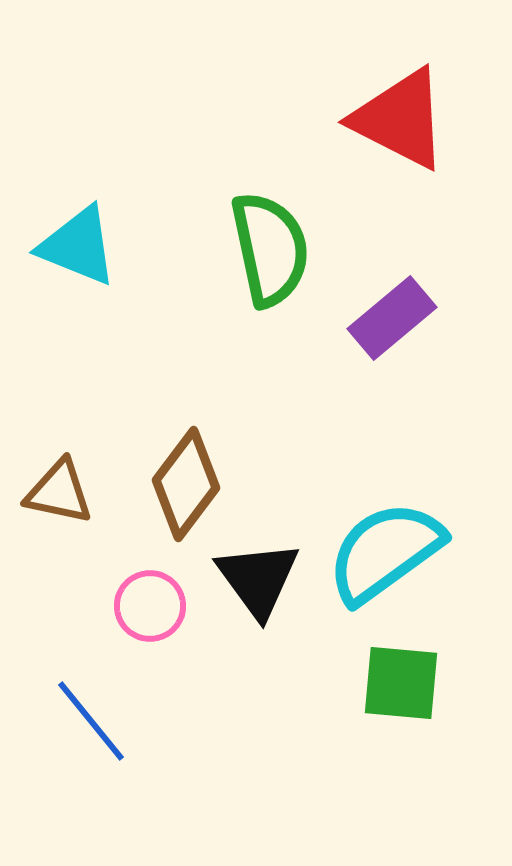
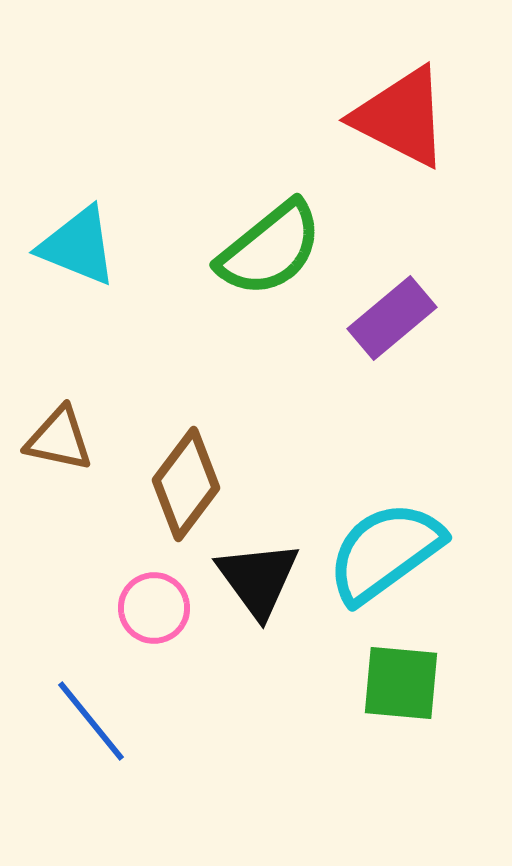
red triangle: moved 1 px right, 2 px up
green semicircle: rotated 63 degrees clockwise
brown triangle: moved 53 px up
pink circle: moved 4 px right, 2 px down
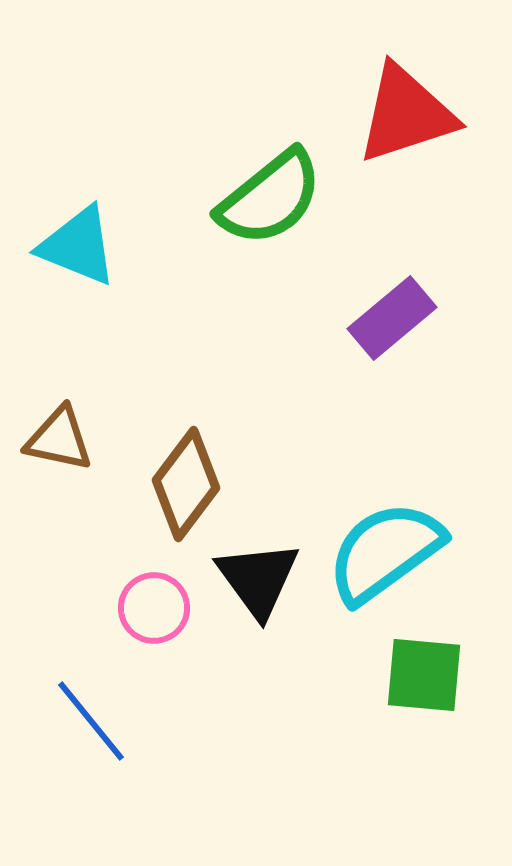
red triangle: moved 5 px right, 3 px up; rotated 45 degrees counterclockwise
green semicircle: moved 51 px up
green square: moved 23 px right, 8 px up
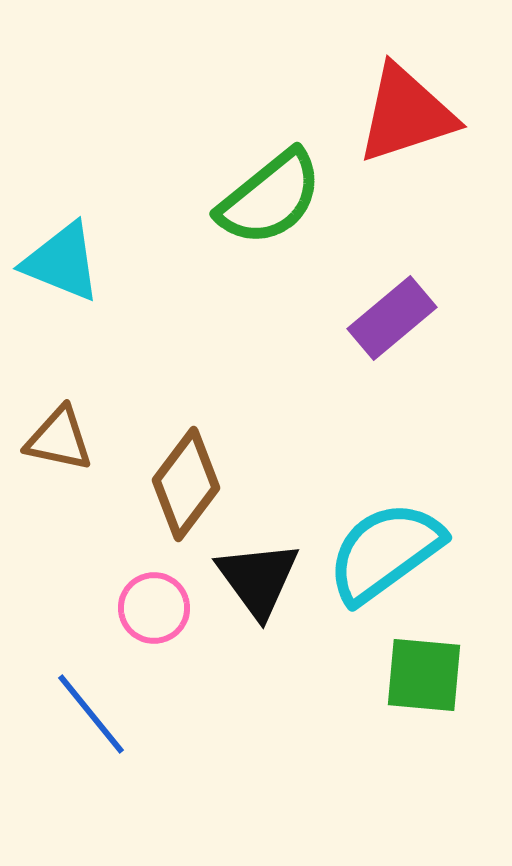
cyan triangle: moved 16 px left, 16 px down
blue line: moved 7 px up
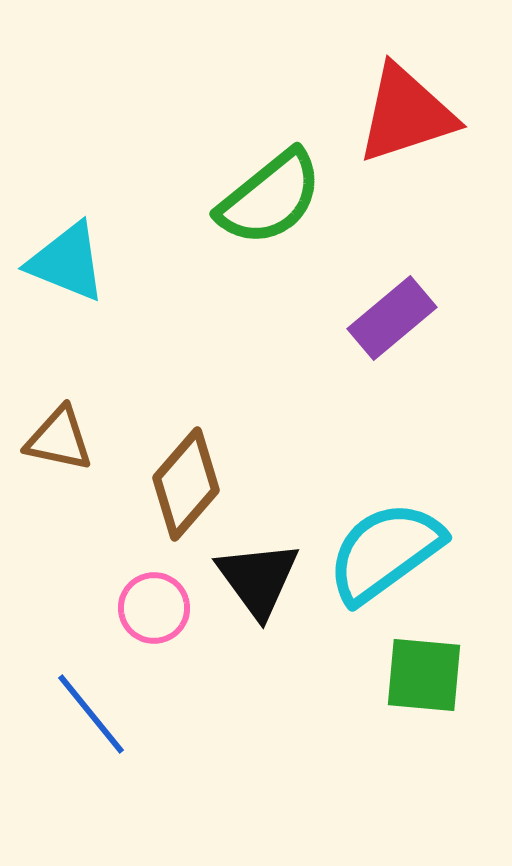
cyan triangle: moved 5 px right
brown diamond: rotated 4 degrees clockwise
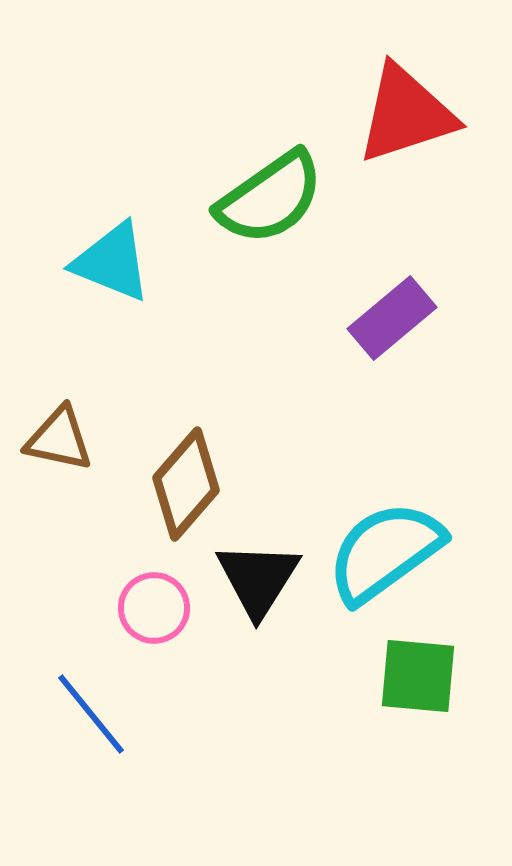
green semicircle: rotated 4 degrees clockwise
cyan triangle: moved 45 px right
black triangle: rotated 8 degrees clockwise
green square: moved 6 px left, 1 px down
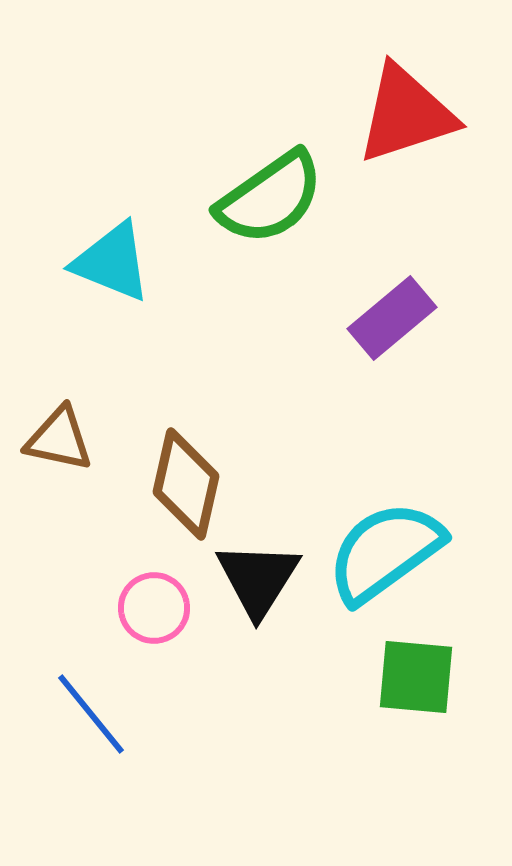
brown diamond: rotated 28 degrees counterclockwise
green square: moved 2 px left, 1 px down
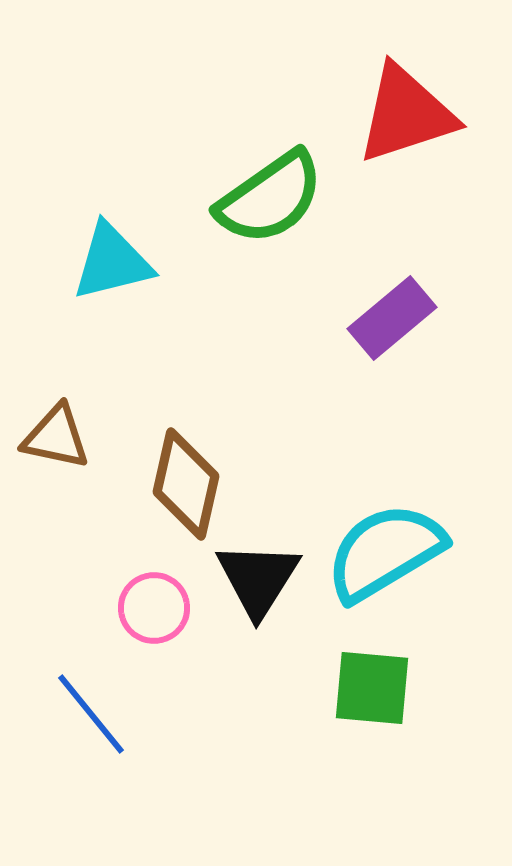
cyan triangle: rotated 36 degrees counterclockwise
brown triangle: moved 3 px left, 2 px up
cyan semicircle: rotated 5 degrees clockwise
green square: moved 44 px left, 11 px down
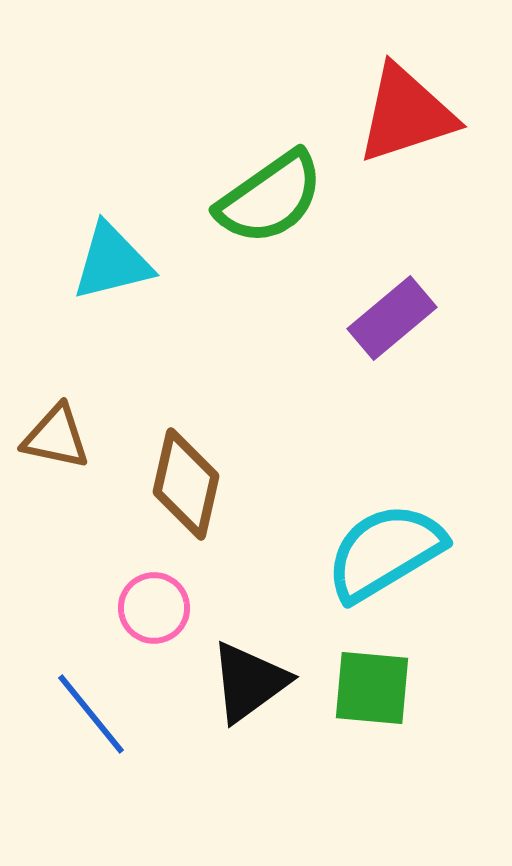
black triangle: moved 9 px left, 103 px down; rotated 22 degrees clockwise
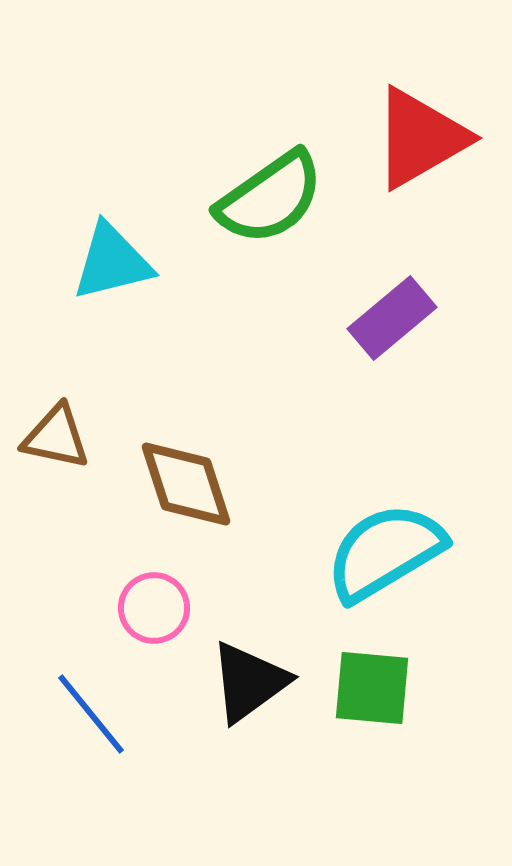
red triangle: moved 14 px right, 24 px down; rotated 12 degrees counterclockwise
brown diamond: rotated 31 degrees counterclockwise
